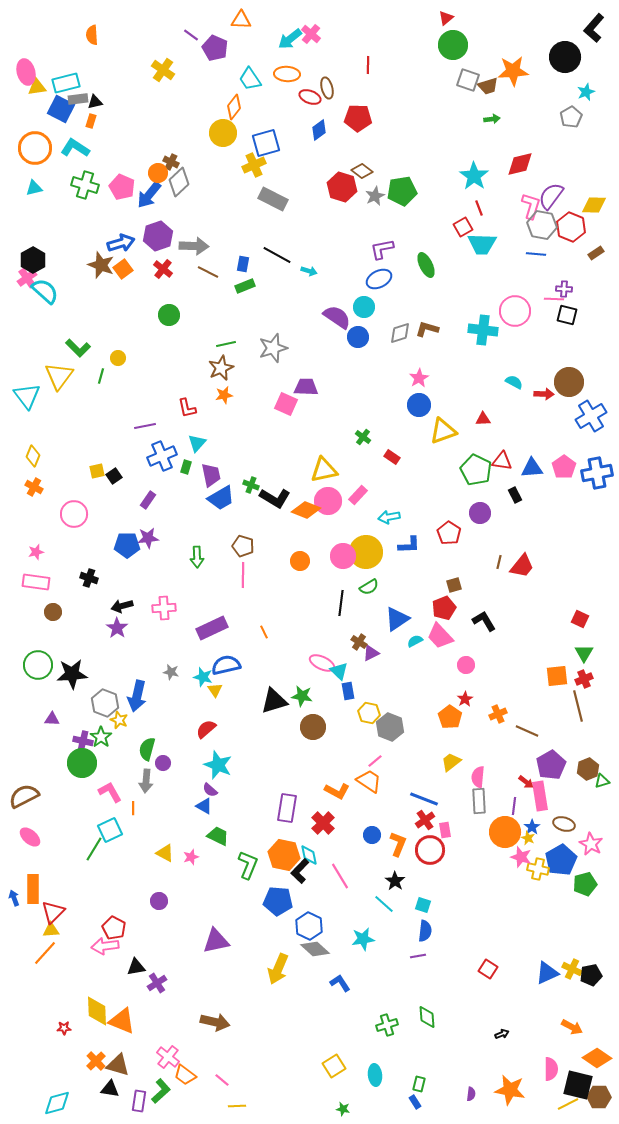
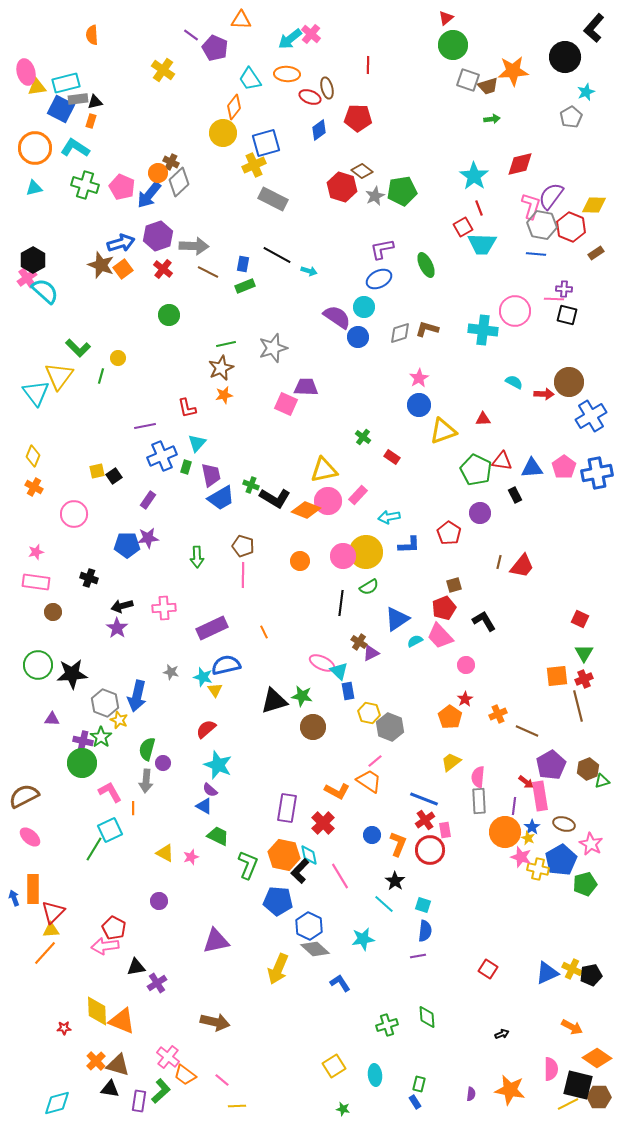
cyan triangle at (27, 396): moved 9 px right, 3 px up
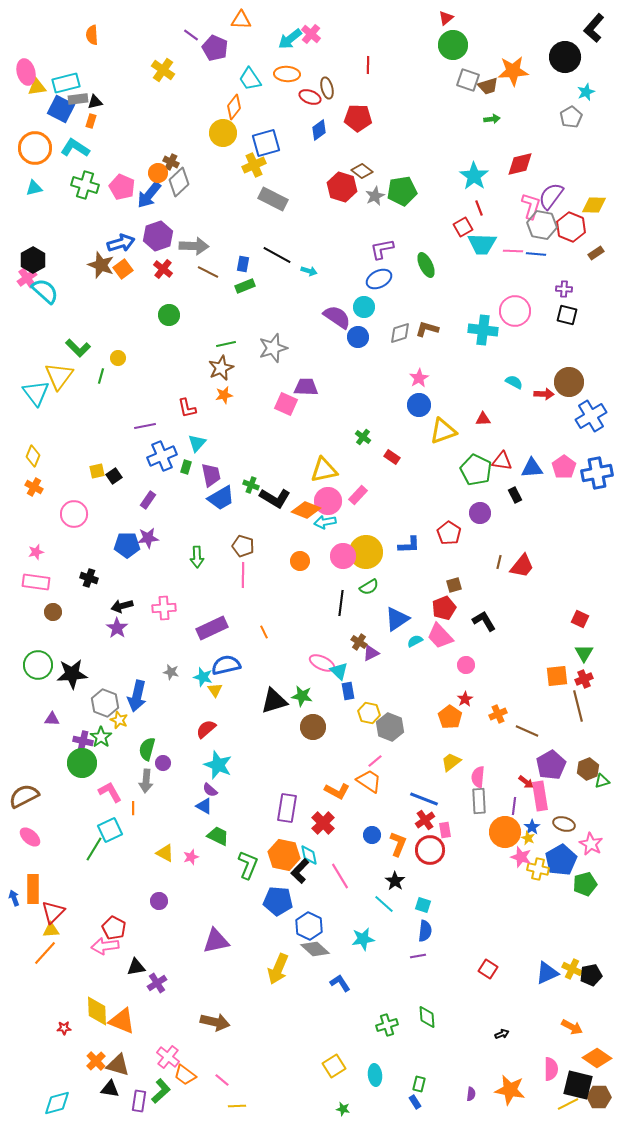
pink line at (554, 299): moved 41 px left, 48 px up
cyan arrow at (389, 517): moved 64 px left, 5 px down
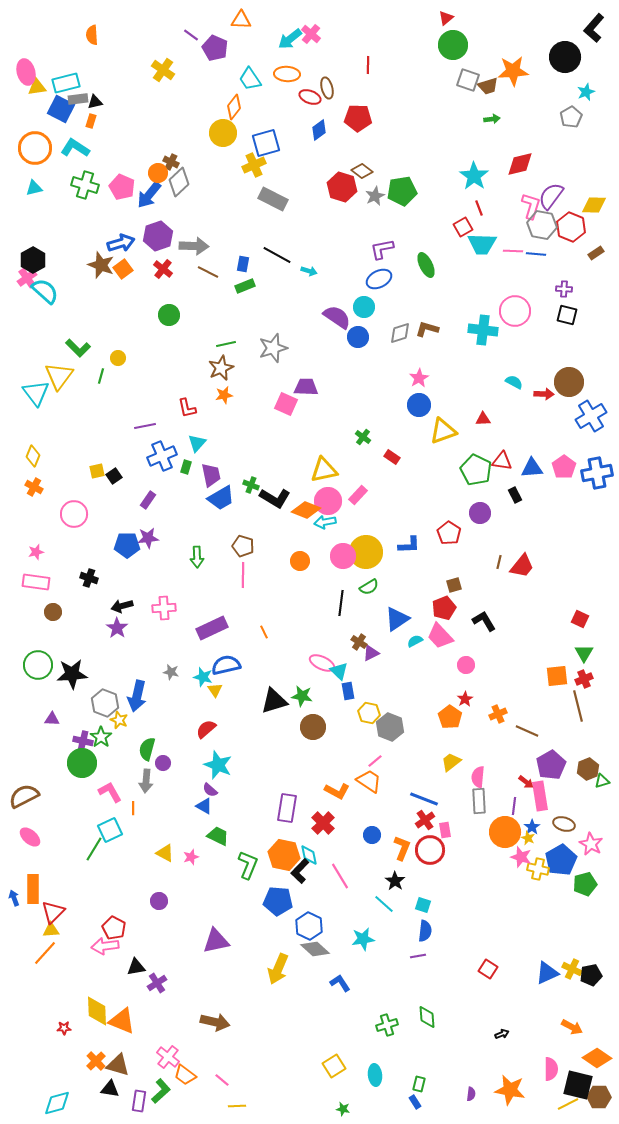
orange L-shape at (398, 844): moved 4 px right, 4 px down
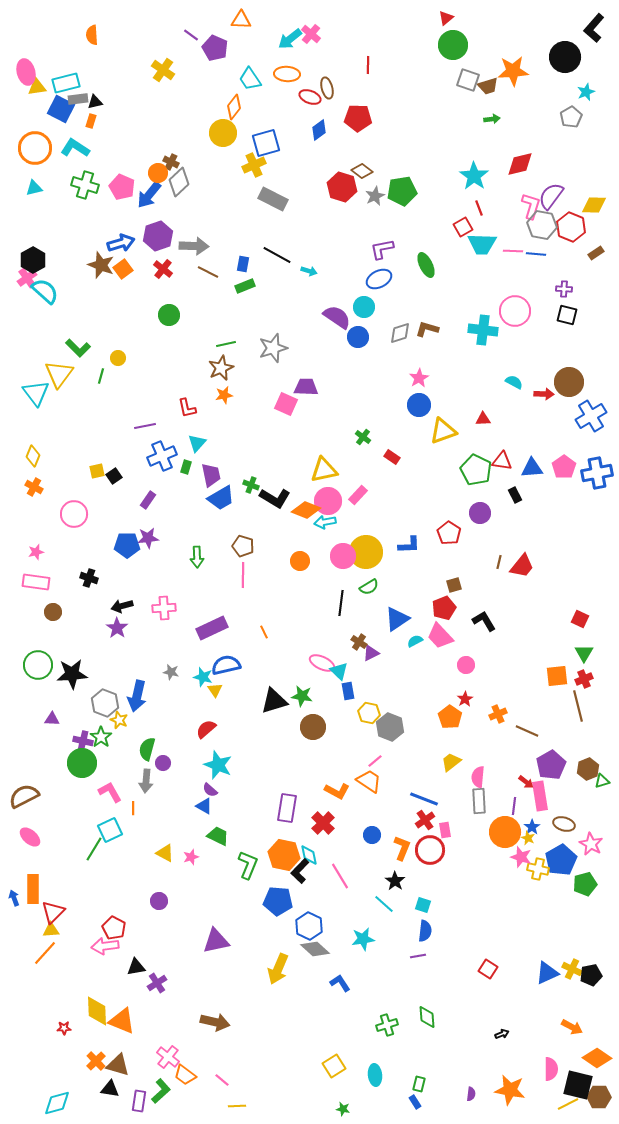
yellow triangle at (59, 376): moved 2 px up
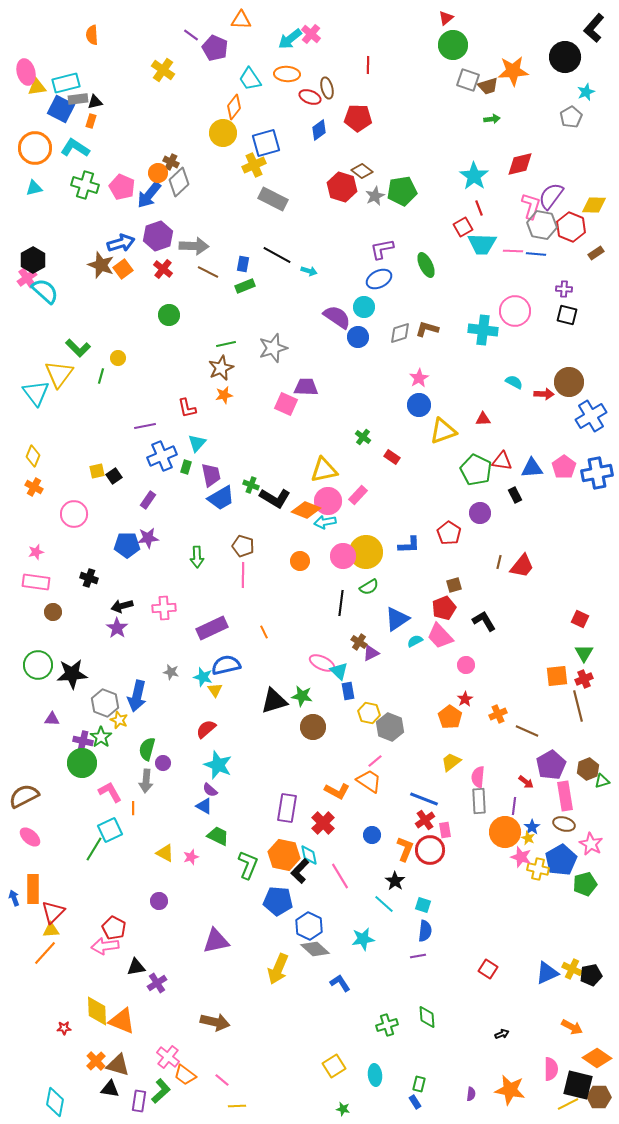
pink rectangle at (540, 796): moved 25 px right
orange L-shape at (402, 848): moved 3 px right, 1 px down
cyan diamond at (57, 1103): moved 2 px left, 1 px up; rotated 64 degrees counterclockwise
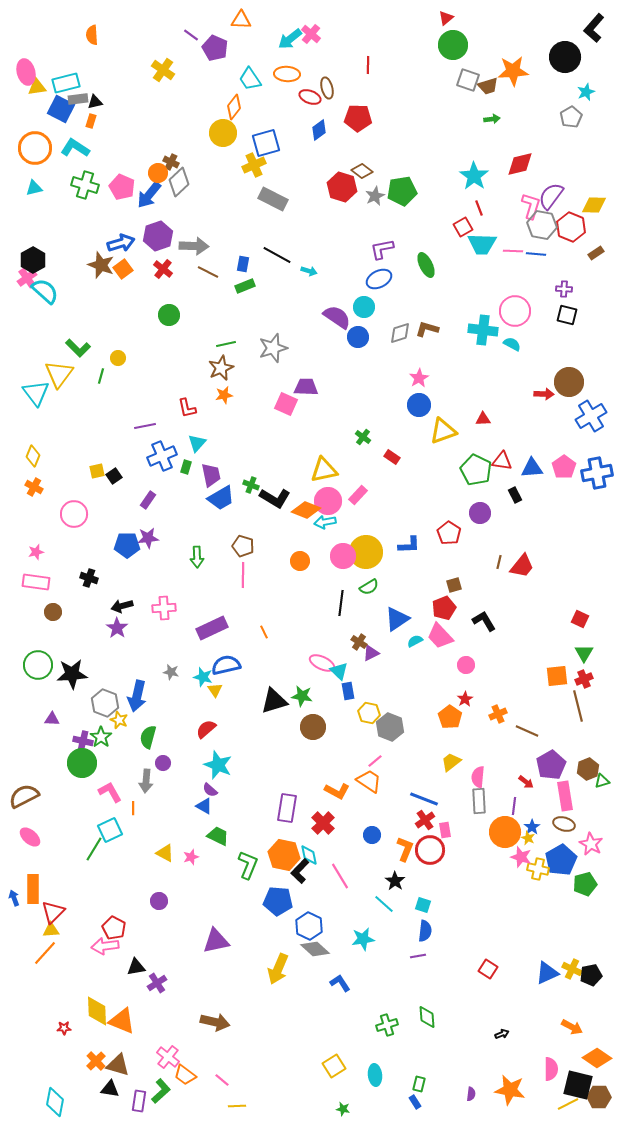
cyan semicircle at (514, 382): moved 2 px left, 38 px up
green semicircle at (147, 749): moved 1 px right, 12 px up
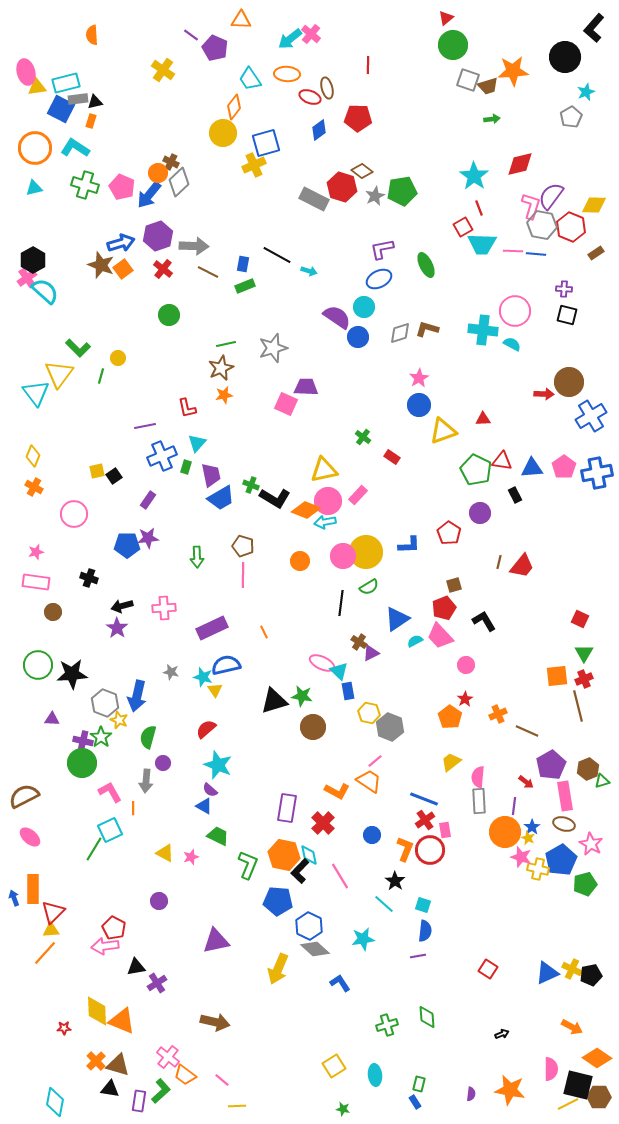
gray rectangle at (273, 199): moved 41 px right
